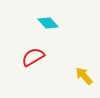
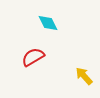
cyan diamond: rotated 15 degrees clockwise
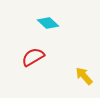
cyan diamond: rotated 20 degrees counterclockwise
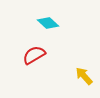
red semicircle: moved 1 px right, 2 px up
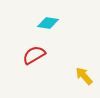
cyan diamond: rotated 35 degrees counterclockwise
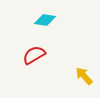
cyan diamond: moved 3 px left, 3 px up
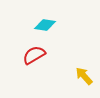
cyan diamond: moved 5 px down
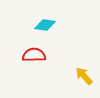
red semicircle: rotated 30 degrees clockwise
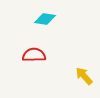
cyan diamond: moved 6 px up
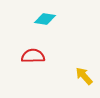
red semicircle: moved 1 px left, 1 px down
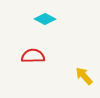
cyan diamond: rotated 20 degrees clockwise
